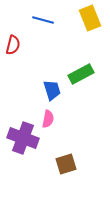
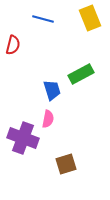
blue line: moved 1 px up
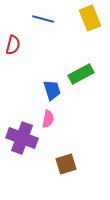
purple cross: moved 1 px left
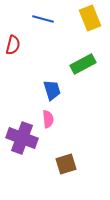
green rectangle: moved 2 px right, 10 px up
pink semicircle: rotated 18 degrees counterclockwise
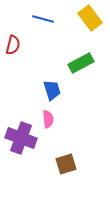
yellow rectangle: rotated 15 degrees counterclockwise
green rectangle: moved 2 px left, 1 px up
purple cross: moved 1 px left
